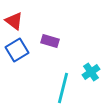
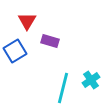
red triangle: moved 13 px right; rotated 24 degrees clockwise
blue square: moved 2 px left, 1 px down
cyan cross: moved 8 px down
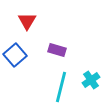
purple rectangle: moved 7 px right, 9 px down
blue square: moved 4 px down; rotated 10 degrees counterclockwise
cyan line: moved 2 px left, 1 px up
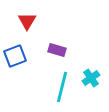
blue square: moved 1 px down; rotated 20 degrees clockwise
cyan cross: moved 2 px up
cyan line: moved 1 px right
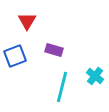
purple rectangle: moved 3 px left
cyan cross: moved 4 px right, 2 px up; rotated 18 degrees counterclockwise
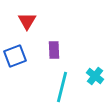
purple rectangle: rotated 72 degrees clockwise
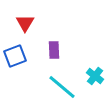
red triangle: moved 2 px left, 2 px down
cyan line: rotated 64 degrees counterclockwise
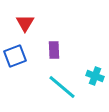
cyan cross: rotated 18 degrees counterclockwise
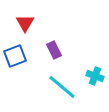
purple rectangle: rotated 24 degrees counterclockwise
